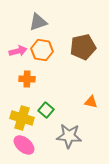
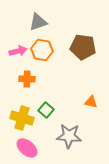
brown pentagon: rotated 20 degrees clockwise
pink ellipse: moved 3 px right, 3 px down
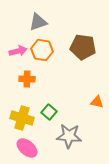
orange triangle: moved 6 px right
green square: moved 3 px right, 2 px down
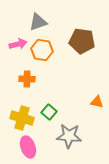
brown pentagon: moved 1 px left, 6 px up
pink arrow: moved 7 px up
pink ellipse: moved 1 px right, 1 px up; rotated 30 degrees clockwise
